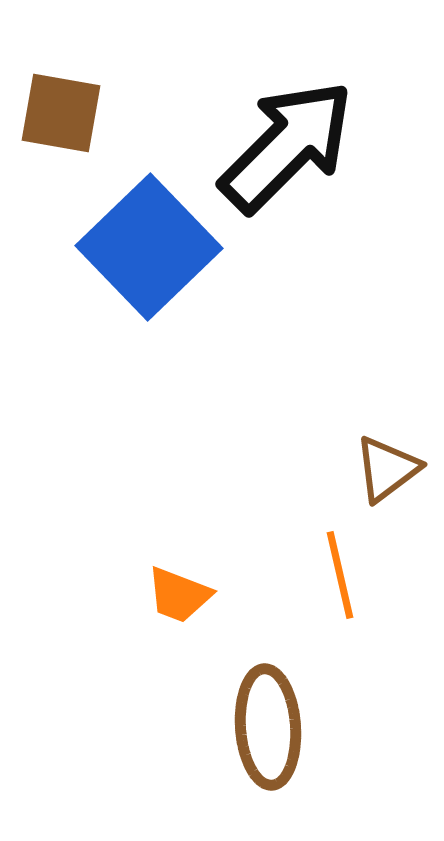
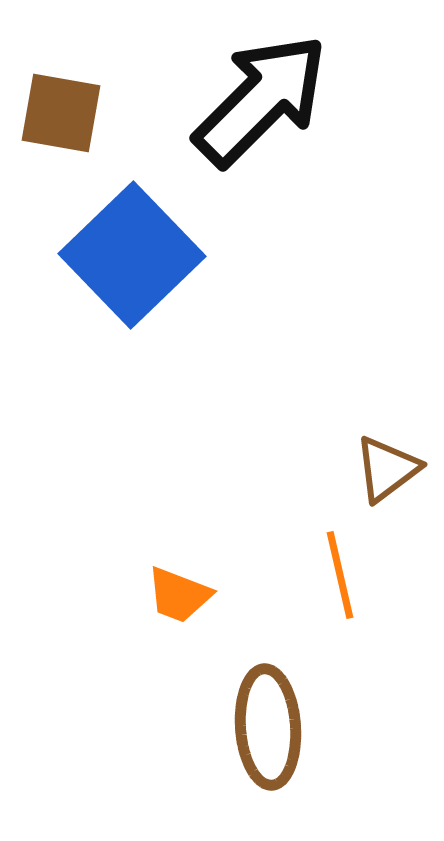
black arrow: moved 26 px left, 46 px up
blue square: moved 17 px left, 8 px down
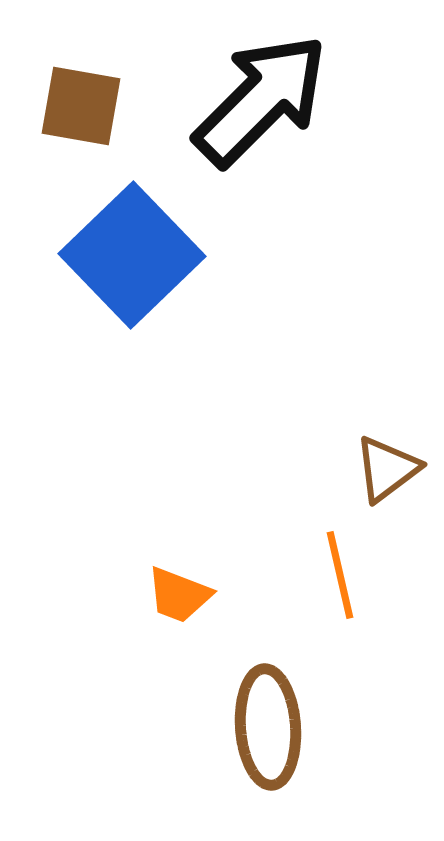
brown square: moved 20 px right, 7 px up
